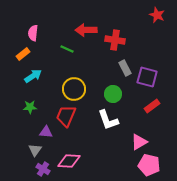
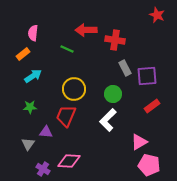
purple square: moved 1 px up; rotated 20 degrees counterclockwise
white L-shape: rotated 65 degrees clockwise
gray triangle: moved 7 px left, 6 px up
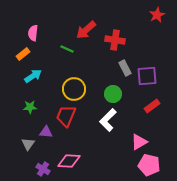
red star: rotated 21 degrees clockwise
red arrow: rotated 40 degrees counterclockwise
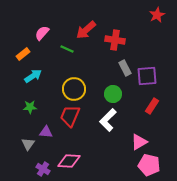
pink semicircle: moved 9 px right; rotated 35 degrees clockwise
red rectangle: rotated 21 degrees counterclockwise
red trapezoid: moved 4 px right
